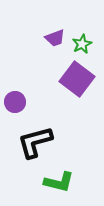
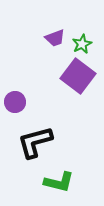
purple square: moved 1 px right, 3 px up
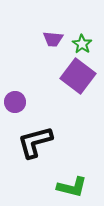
purple trapezoid: moved 2 px left, 1 px down; rotated 25 degrees clockwise
green star: rotated 12 degrees counterclockwise
green L-shape: moved 13 px right, 5 px down
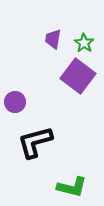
purple trapezoid: rotated 95 degrees clockwise
green star: moved 2 px right, 1 px up
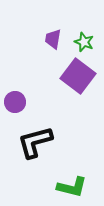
green star: moved 1 px up; rotated 12 degrees counterclockwise
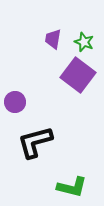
purple square: moved 1 px up
